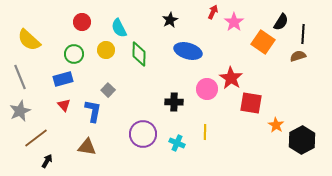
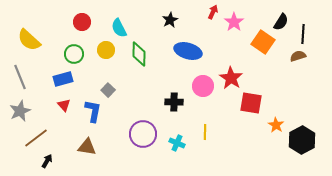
pink circle: moved 4 px left, 3 px up
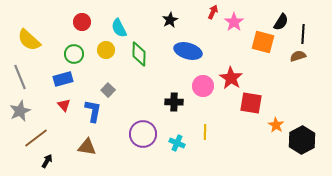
orange square: rotated 20 degrees counterclockwise
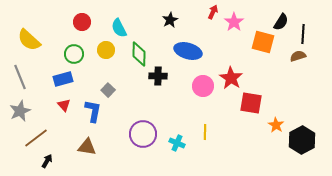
black cross: moved 16 px left, 26 px up
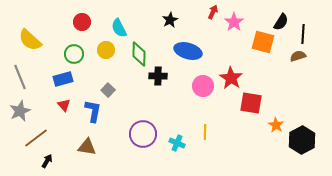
yellow semicircle: moved 1 px right
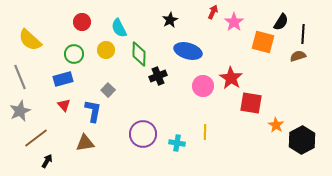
black cross: rotated 24 degrees counterclockwise
cyan cross: rotated 14 degrees counterclockwise
brown triangle: moved 2 px left, 4 px up; rotated 18 degrees counterclockwise
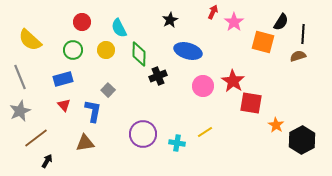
green circle: moved 1 px left, 4 px up
red star: moved 2 px right, 3 px down
yellow line: rotated 56 degrees clockwise
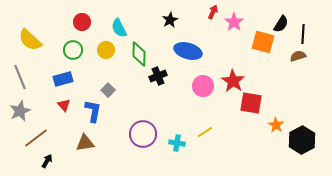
black semicircle: moved 2 px down
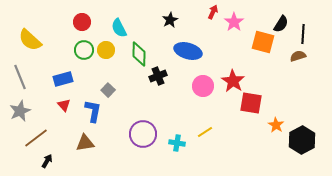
green circle: moved 11 px right
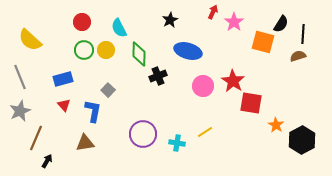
brown line: rotated 30 degrees counterclockwise
